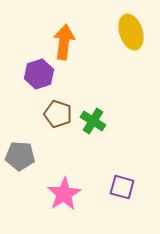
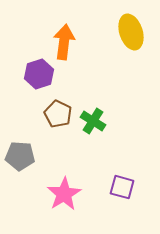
brown pentagon: rotated 8 degrees clockwise
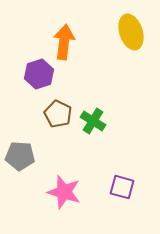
pink star: moved 2 px up; rotated 24 degrees counterclockwise
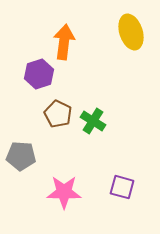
gray pentagon: moved 1 px right
pink star: rotated 16 degrees counterclockwise
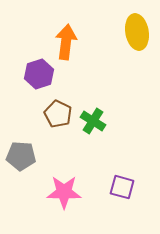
yellow ellipse: moved 6 px right; rotated 8 degrees clockwise
orange arrow: moved 2 px right
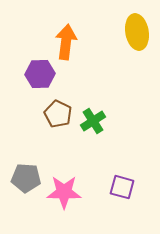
purple hexagon: moved 1 px right; rotated 16 degrees clockwise
green cross: rotated 25 degrees clockwise
gray pentagon: moved 5 px right, 22 px down
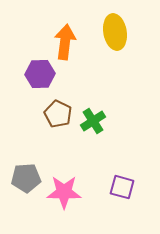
yellow ellipse: moved 22 px left
orange arrow: moved 1 px left
gray pentagon: rotated 8 degrees counterclockwise
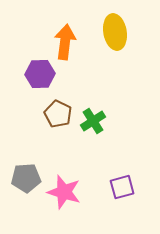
purple square: rotated 30 degrees counterclockwise
pink star: rotated 16 degrees clockwise
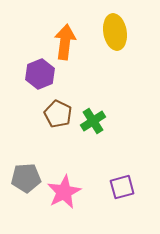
purple hexagon: rotated 20 degrees counterclockwise
pink star: rotated 28 degrees clockwise
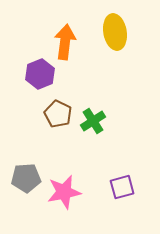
pink star: rotated 16 degrees clockwise
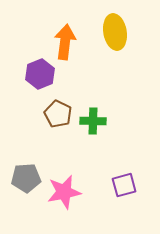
green cross: rotated 35 degrees clockwise
purple square: moved 2 px right, 2 px up
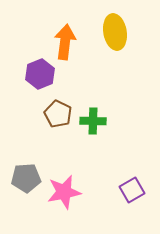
purple square: moved 8 px right, 5 px down; rotated 15 degrees counterclockwise
